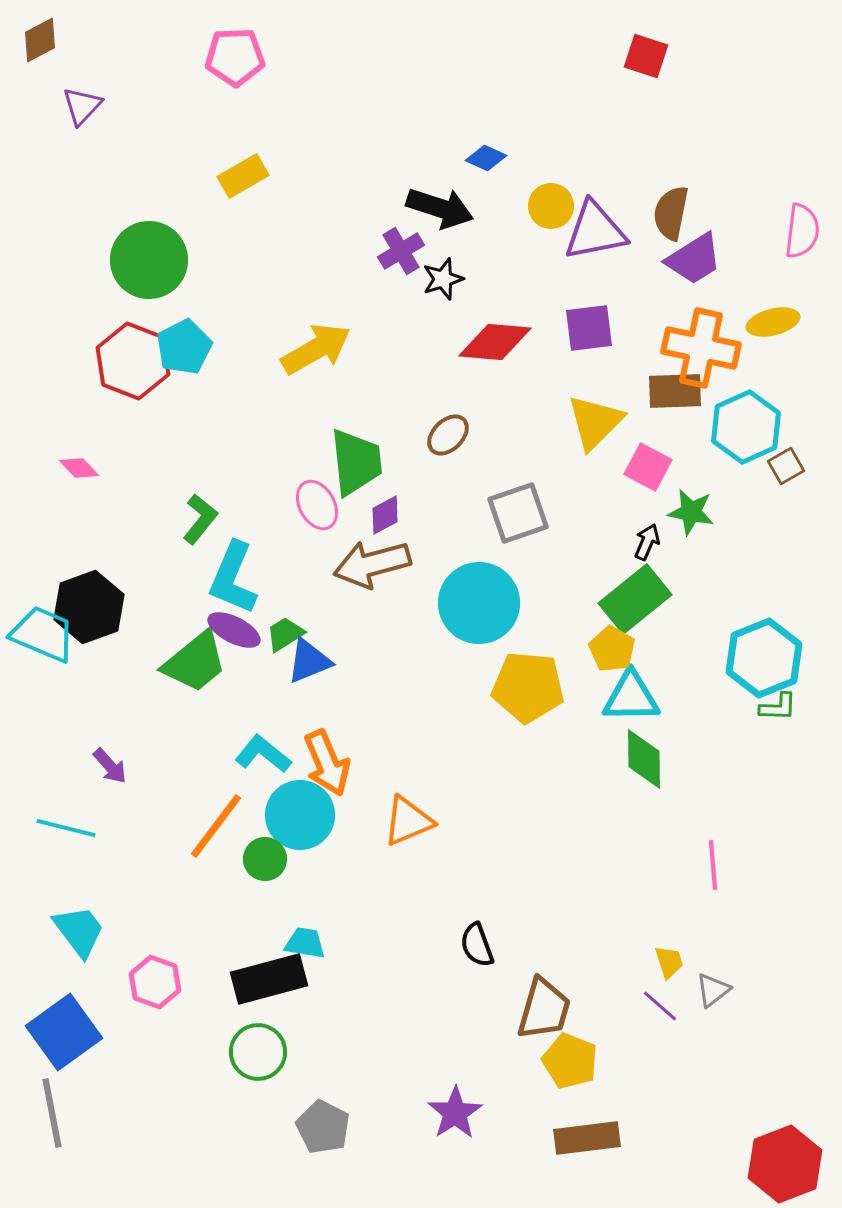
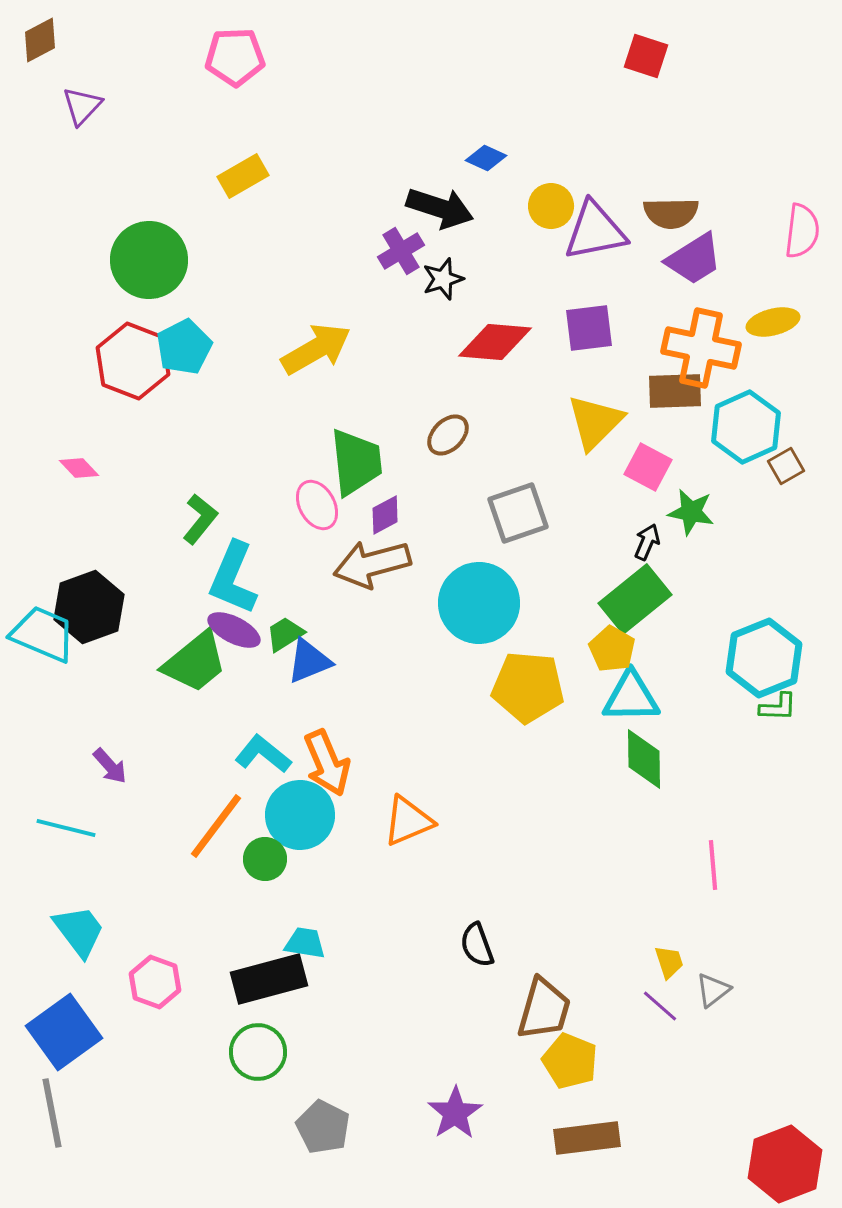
brown semicircle at (671, 213): rotated 102 degrees counterclockwise
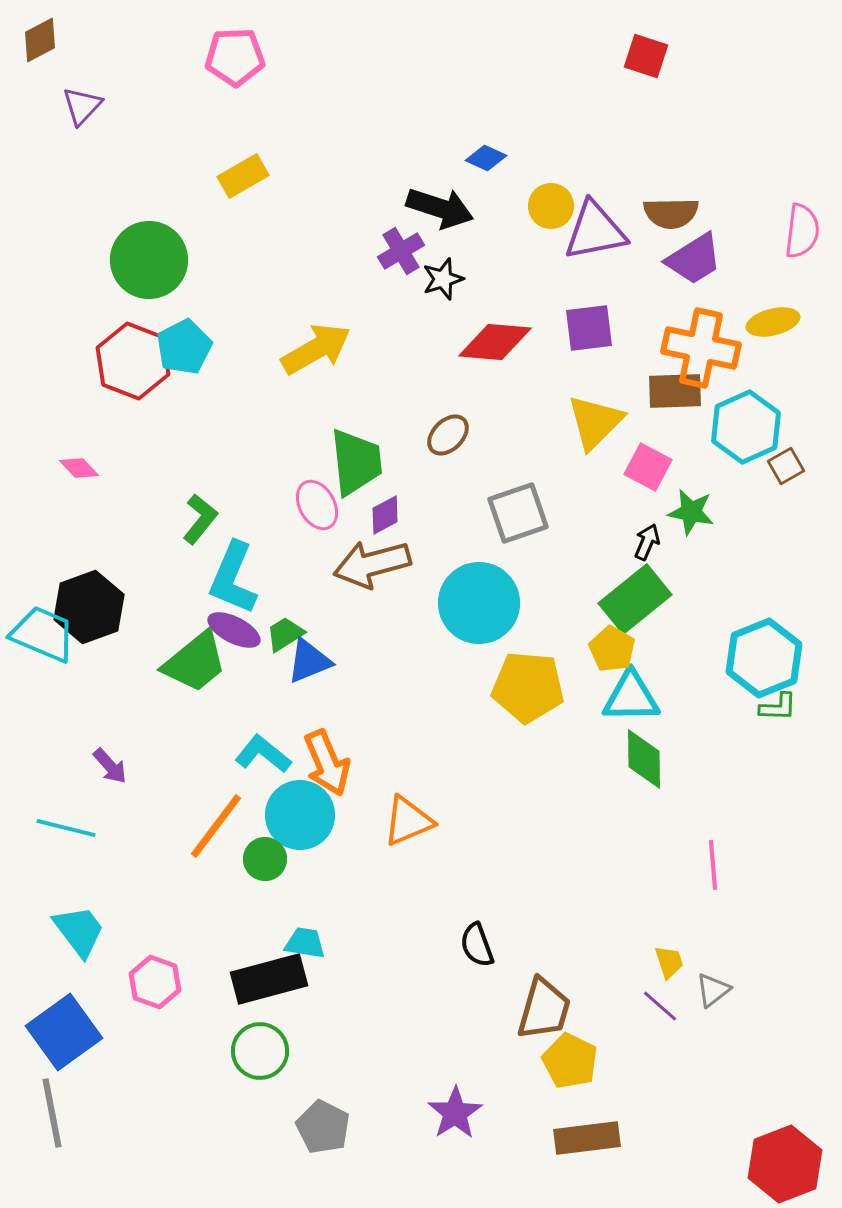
green circle at (258, 1052): moved 2 px right, 1 px up
yellow pentagon at (570, 1061): rotated 4 degrees clockwise
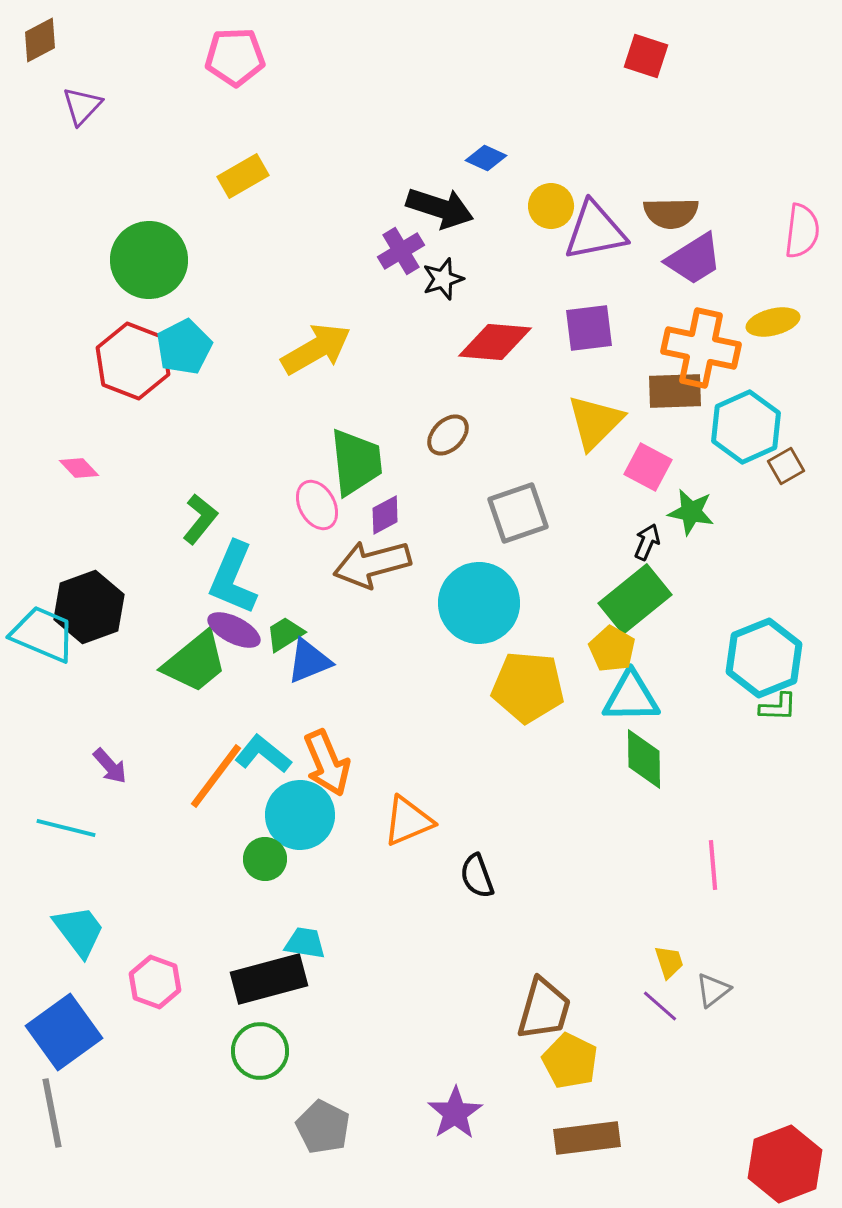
orange line at (216, 826): moved 50 px up
black semicircle at (477, 945): moved 69 px up
